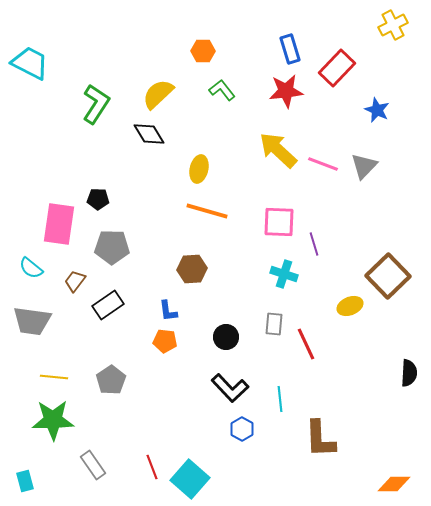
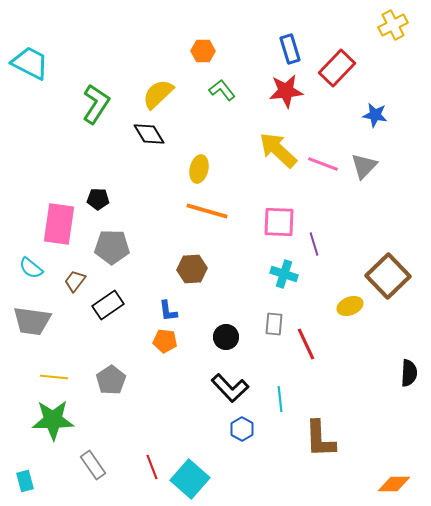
blue star at (377, 110): moved 2 px left, 5 px down; rotated 15 degrees counterclockwise
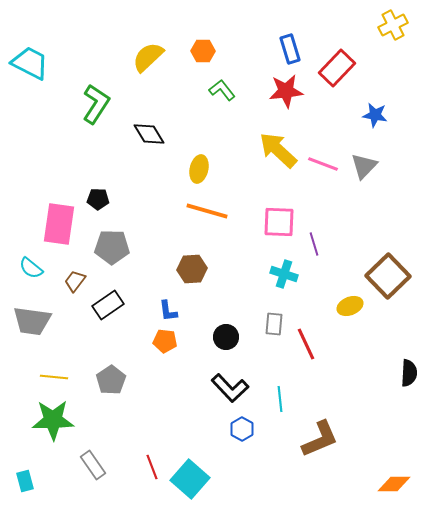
yellow semicircle at (158, 94): moved 10 px left, 37 px up
brown L-shape at (320, 439): rotated 111 degrees counterclockwise
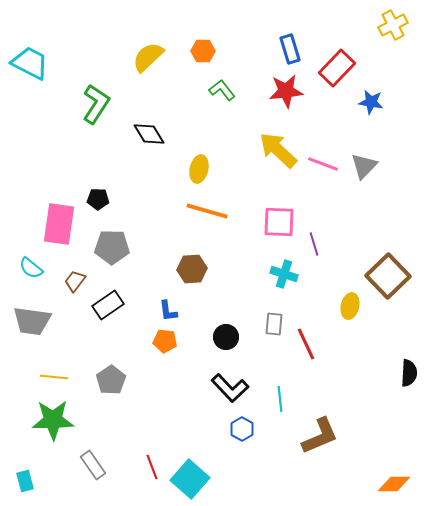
blue star at (375, 115): moved 4 px left, 13 px up
yellow ellipse at (350, 306): rotated 55 degrees counterclockwise
brown L-shape at (320, 439): moved 3 px up
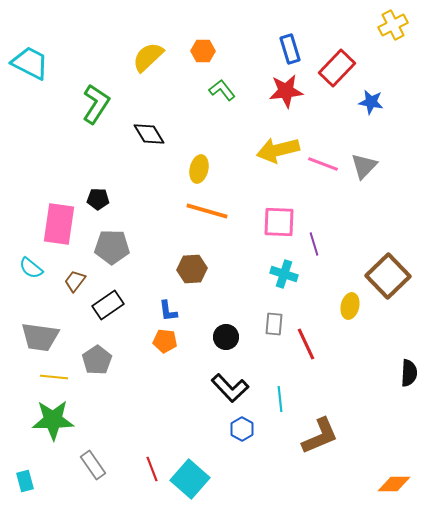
yellow arrow at (278, 150): rotated 57 degrees counterclockwise
gray trapezoid at (32, 321): moved 8 px right, 16 px down
gray pentagon at (111, 380): moved 14 px left, 20 px up
red line at (152, 467): moved 2 px down
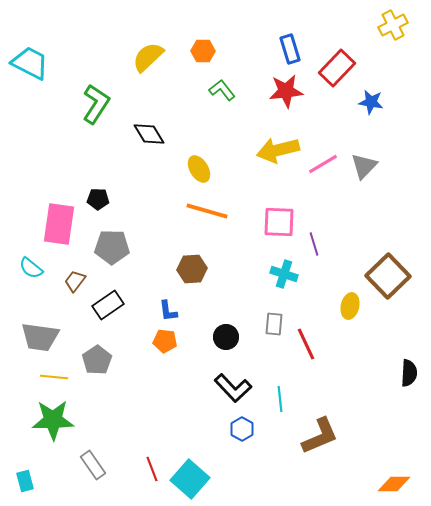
pink line at (323, 164): rotated 52 degrees counterclockwise
yellow ellipse at (199, 169): rotated 44 degrees counterclockwise
black L-shape at (230, 388): moved 3 px right
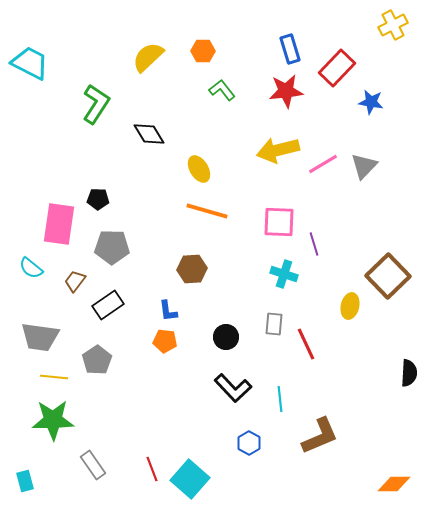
blue hexagon at (242, 429): moved 7 px right, 14 px down
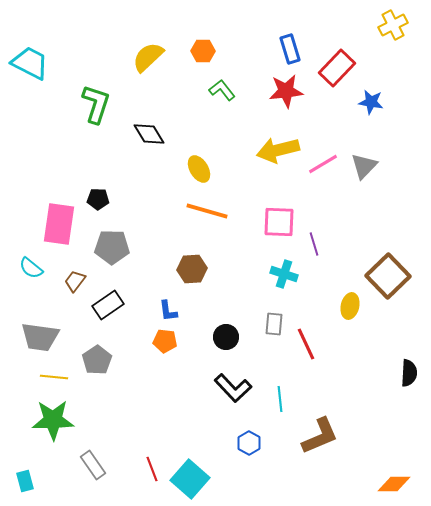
green L-shape at (96, 104): rotated 15 degrees counterclockwise
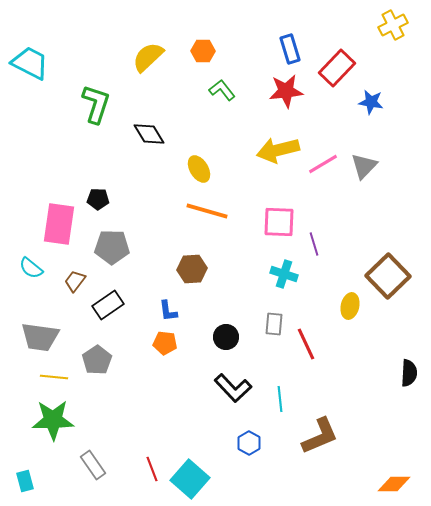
orange pentagon at (165, 341): moved 2 px down
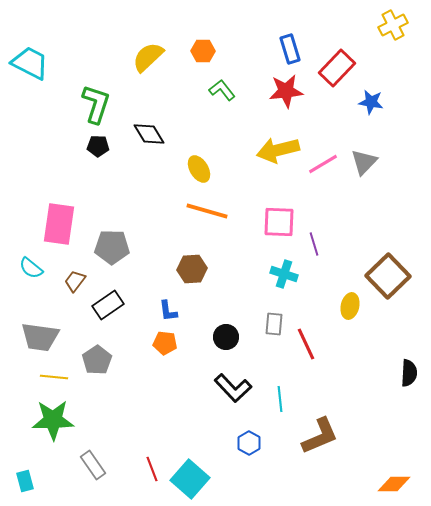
gray triangle at (364, 166): moved 4 px up
black pentagon at (98, 199): moved 53 px up
